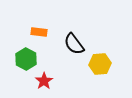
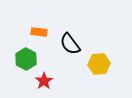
black semicircle: moved 4 px left
yellow hexagon: moved 1 px left
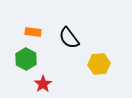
orange rectangle: moved 6 px left
black semicircle: moved 1 px left, 6 px up
red star: moved 1 px left, 3 px down
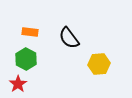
orange rectangle: moved 3 px left
red star: moved 25 px left
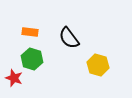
green hexagon: moved 6 px right; rotated 10 degrees counterclockwise
yellow hexagon: moved 1 px left, 1 px down; rotated 20 degrees clockwise
red star: moved 4 px left, 6 px up; rotated 18 degrees counterclockwise
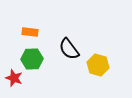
black semicircle: moved 11 px down
green hexagon: rotated 20 degrees counterclockwise
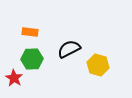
black semicircle: rotated 100 degrees clockwise
red star: rotated 12 degrees clockwise
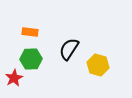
black semicircle: rotated 30 degrees counterclockwise
green hexagon: moved 1 px left
red star: rotated 12 degrees clockwise
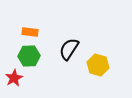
green hexagon: moved 2 px left, 3 px up
